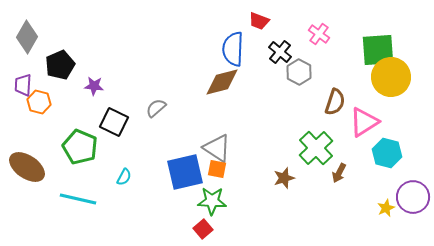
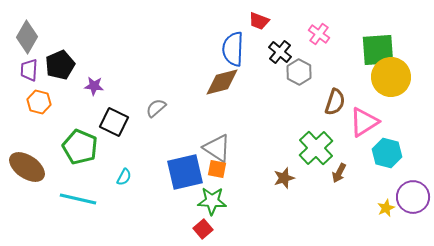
purple trapezoid: moved 6 px right, 15 px up
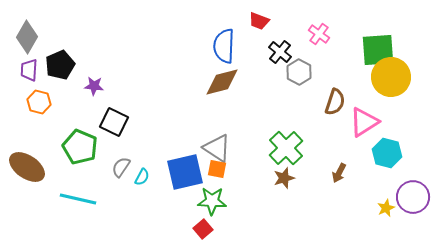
blue semicircle: moved 9 px left, 3 px up
gray semicircle: moved 35 px left, 59 px down; rotated 15 degrees counterclockwise
green cross: moved 30 px left
cyan semicircle: moved 18 px right
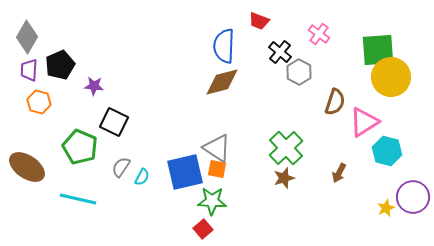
cyan hexagon: moved 2 px up
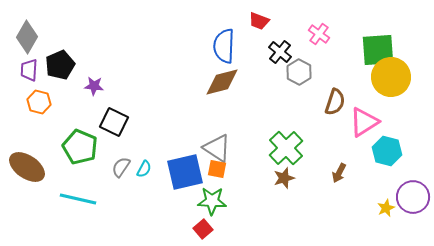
cyan semicircle: moved 2 px right, 8 px up
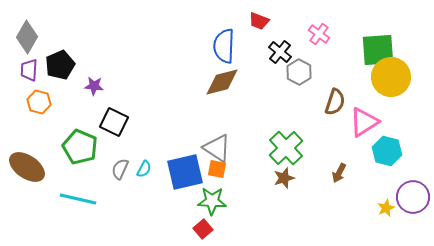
gray semicircle: moved 1 px left, 2 px down; rotated 10 degrees counterclockwise
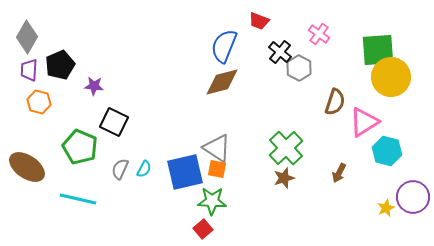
blue semicircle: rotated 20 degrees clockwise
gray hexagon: moved 4 px up
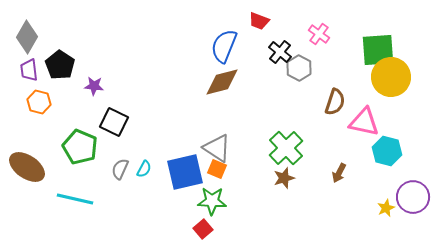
black pentagon: rotated 16 degrees counterclockwise
purple trapezoid: rotated 10 degrees counterclockwise
pink triangle: rotated 44 degrees clockwise
orange square: rotated 12 degrees clockwise
cyan line: moved 3 px left
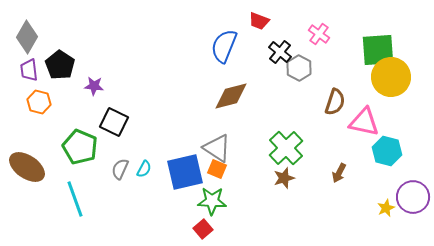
brown diamond: moved 9 px right, 14 px down
cyan line: rotated 57 degrees clockwise
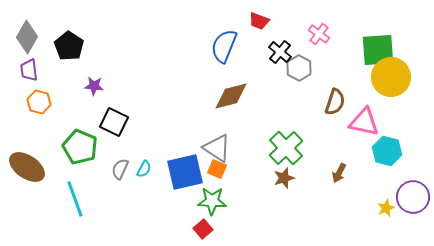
black pentagon: moved 9 px right, 19 px up
